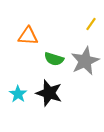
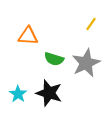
gray star: moved 1 px right, 2 px down
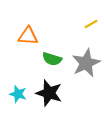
yellow line: rotated 24 degrees clockwise
green semicircle: moved 2 px left
cyan star: rotated 18 degrees counterclockwise
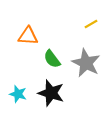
green semicircle: rotated 36 degrees clockwise
gray star: rotated 20 degrees counterclockwise
black star: moved 2 px right
